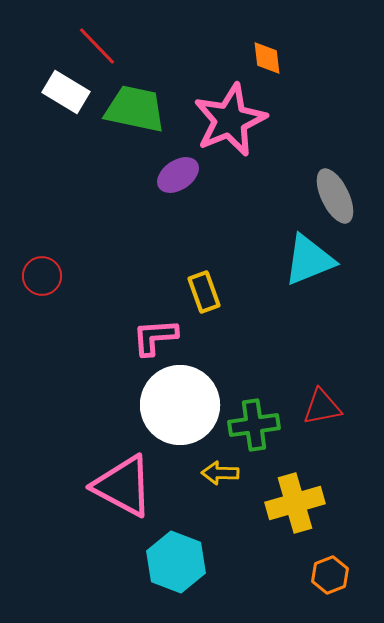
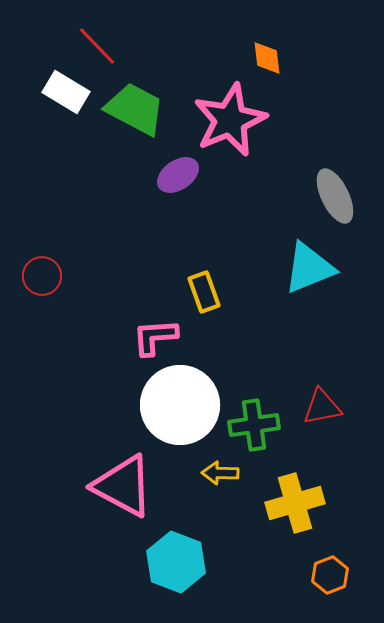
green trapezoid: rotated 16 degrees clockwise
cyan triangle: moved 8 px down
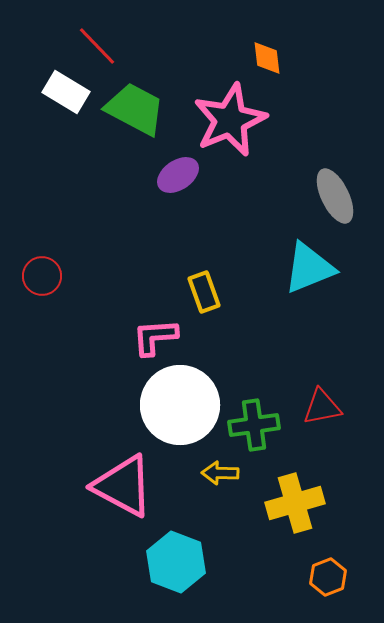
orange hexagon: moved 2 px left, 2 px down
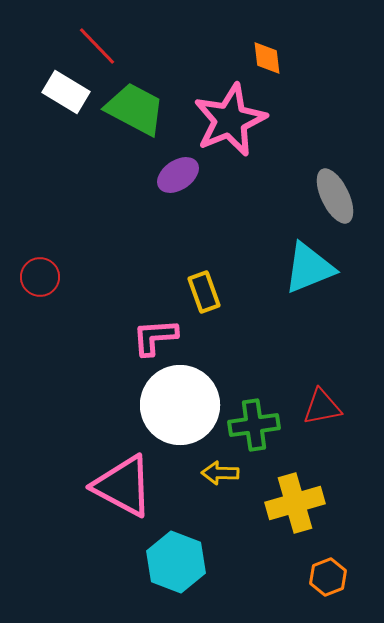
red circle: moved 2 px left, 1 px down
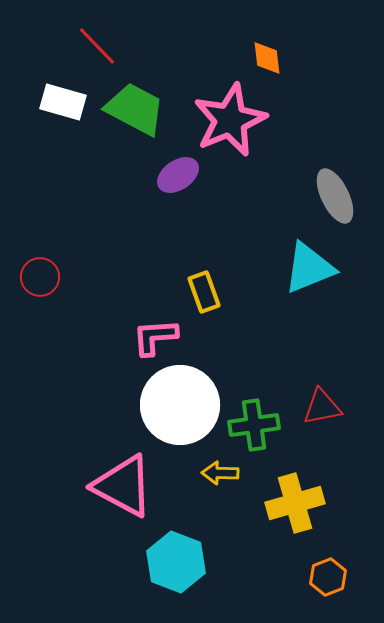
white rectangle: moved 3 px left, 10 px down; rotated 15 degrees counterclockwise
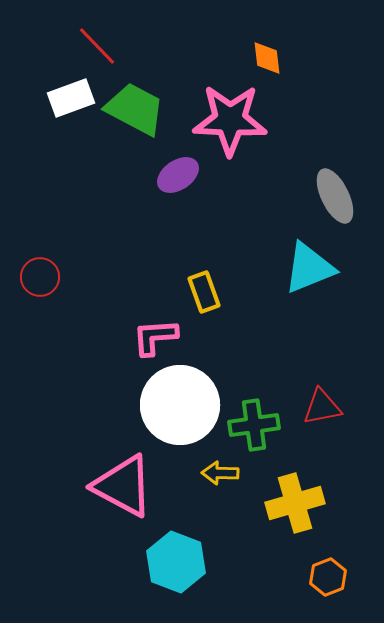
white rectangle: moved 8 px right, 4 px up; rotated 36 degrees counterclockwise
pink star: rotated 26 degrees clockwise
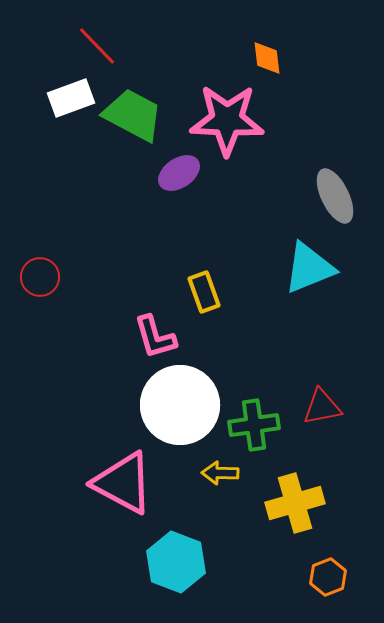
green trapezoid: moved 2 px left, 6 px down
pink star: moved 3 px left
purple ellipse: moved 1 px right, 2 px up
pink L-shape: rotated 102 degrees counterclockwise
pink triangle: moved 3 px up
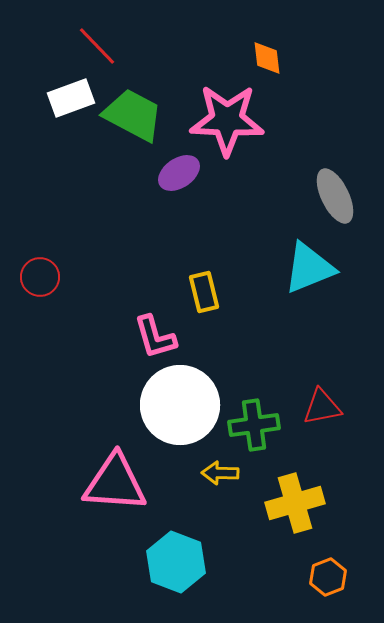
yellow rectangle: rotated 6 degrees clockwise
pink triangle: moved 8 px left; rotated 24 degrees counterclockwise
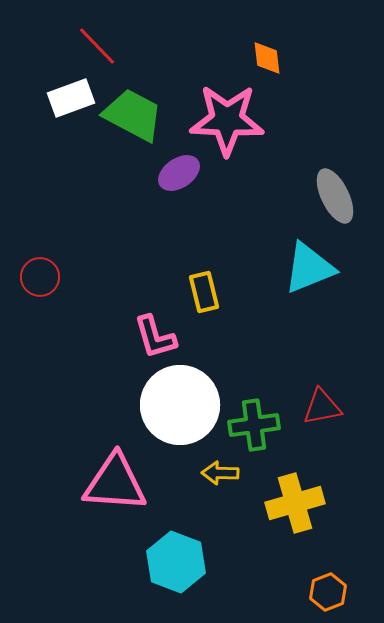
orange hexagon: moved 15 px down
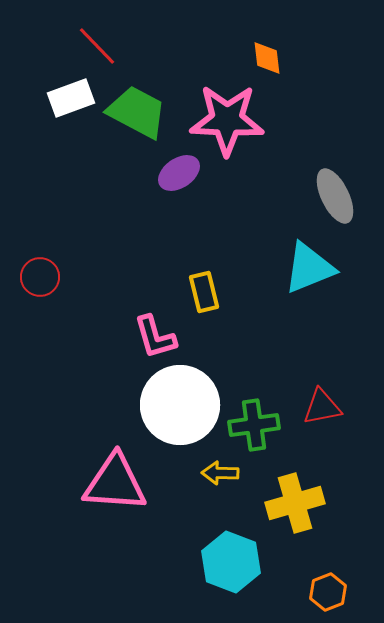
green trapezoid: moved 4 px right, 3 px up
cyan hexagon: moved 55 px right
